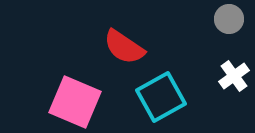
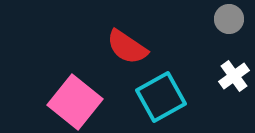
red semicircle: moved 3 px right
pink square: rotated 16 degrees clockwise
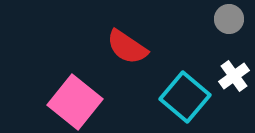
cyan square: moved 24 px right; rotated 21 degrees counterclockwise
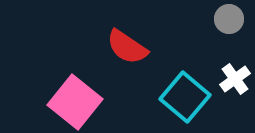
white cross: moved 1 px right, 3 px down
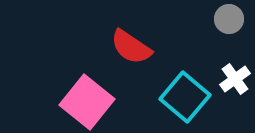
red semicircle: moved 4 px right
pink square: moved 12 px right
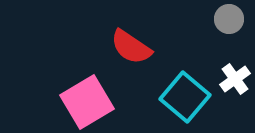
pink square: rotated 20 degrees clockwise
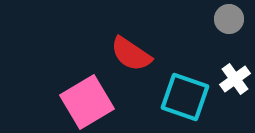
red semicircle: moved 7 px down
cyan square: rotated 21 degrees counterclockwise
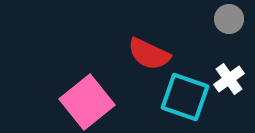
red semicircle: moved 18 px right; rotated 9 degrees counterclockwise
white cross: moved 6 px left
pink square: rotated 8 degrees counterclockwise
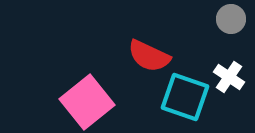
gray circle: moved 2 px right
red semicircle: moved 2 px down
white cross: moved 2 px up; rotated 20 degrees counterclockwise
